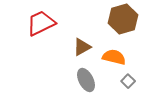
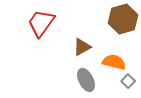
red trapezoid: rotated 28 degrees counterclockwise
orange semicircle: moved 5 px down
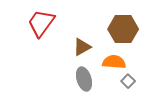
brown hexagon: moved 10 px down; rotated 16 degrees clockwise
orange semicircle: rotated 10 degrees counterclockwise
gray ellipse: moved 2 px left, 1 px up; rotated 10 degrees clockwise
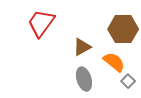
orange semicircle: rotated 35 degrees clockwise
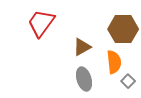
orange semicircle: rotated 45 degrees clockwise
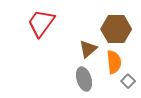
brown hexagon: moved 7 px left
brown triangle: moved 6 px right, 2 px down; rotated 12 degrees counterclockwise
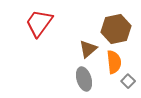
red trapezoid: moved 2 px left
brown hexagon: rotated 12 degrees counterclockwise
